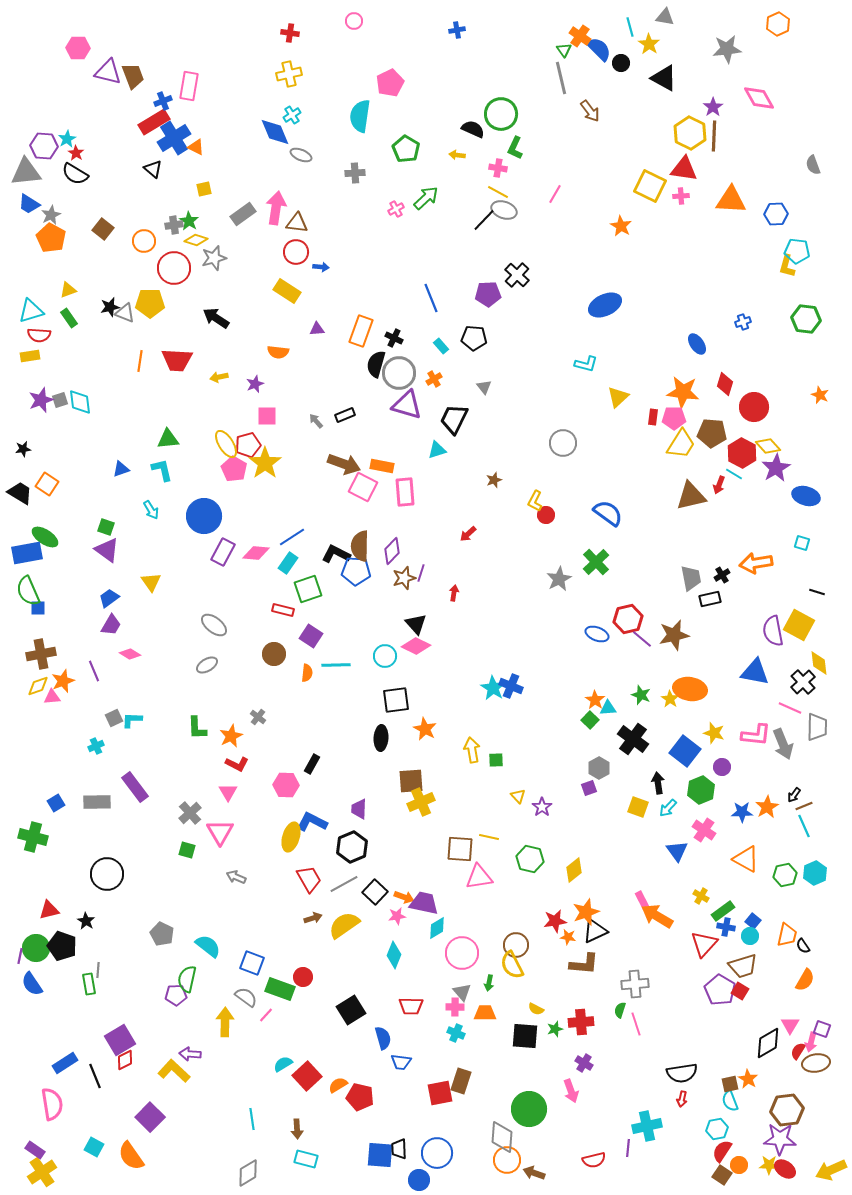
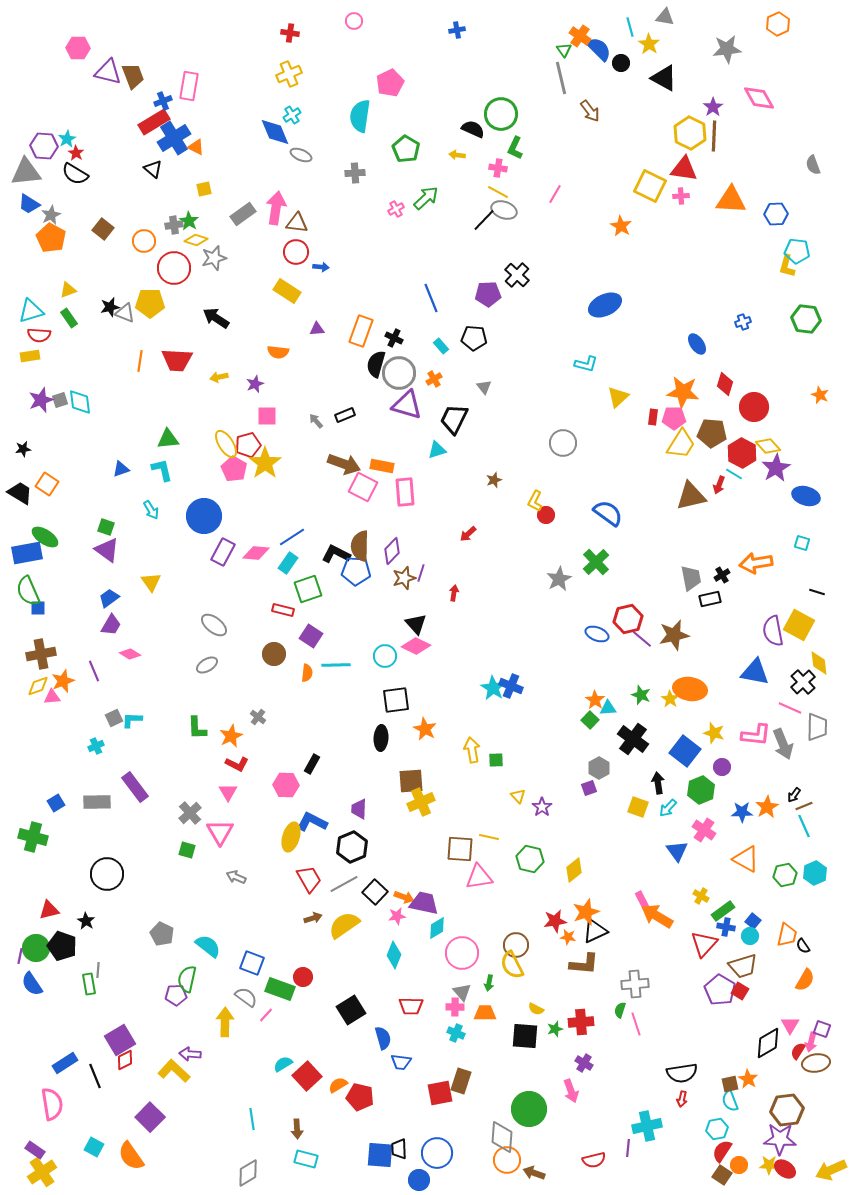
yellow cross at (289, 74): rotated 10 degrees counterclockwise
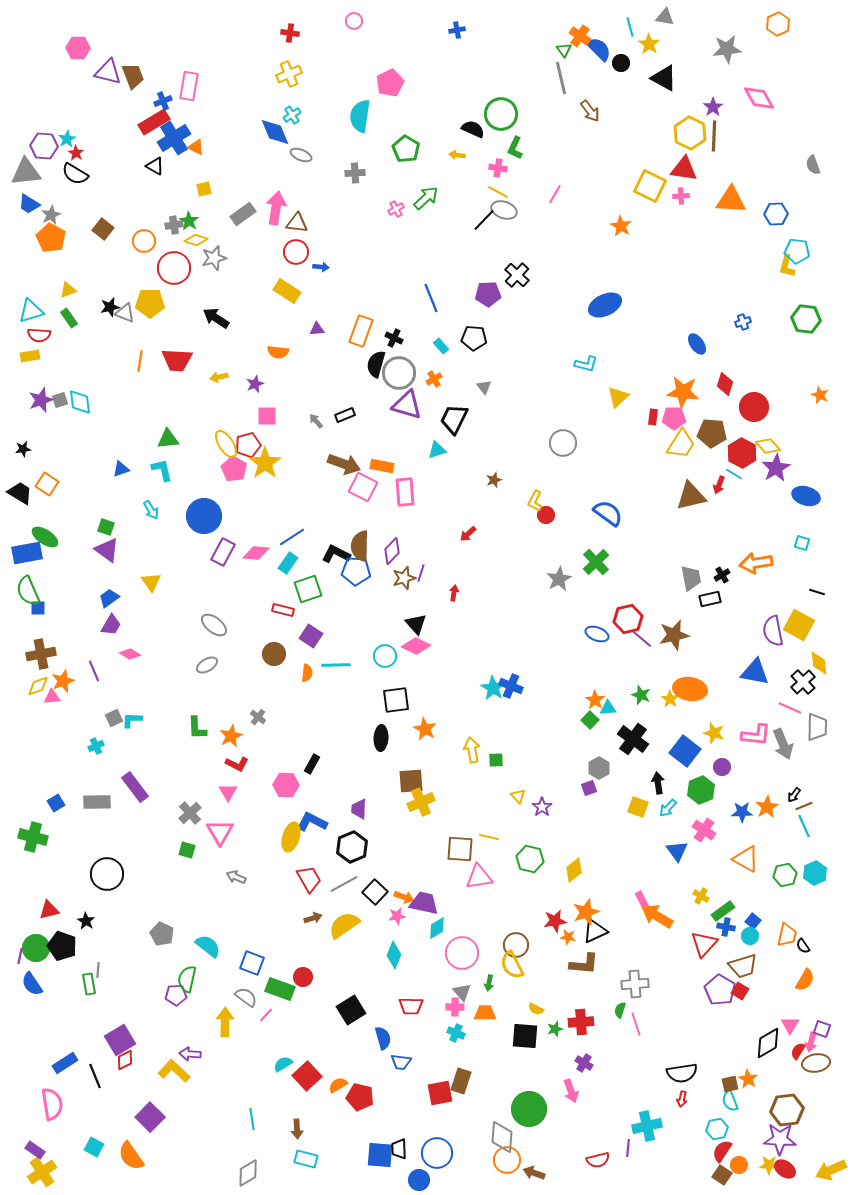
black triangle at (153, 169): moved 2 px right, 3 px up; rotated 12 degrees counterclockwise
red semicircle at (594, 1160): moved 4 px right
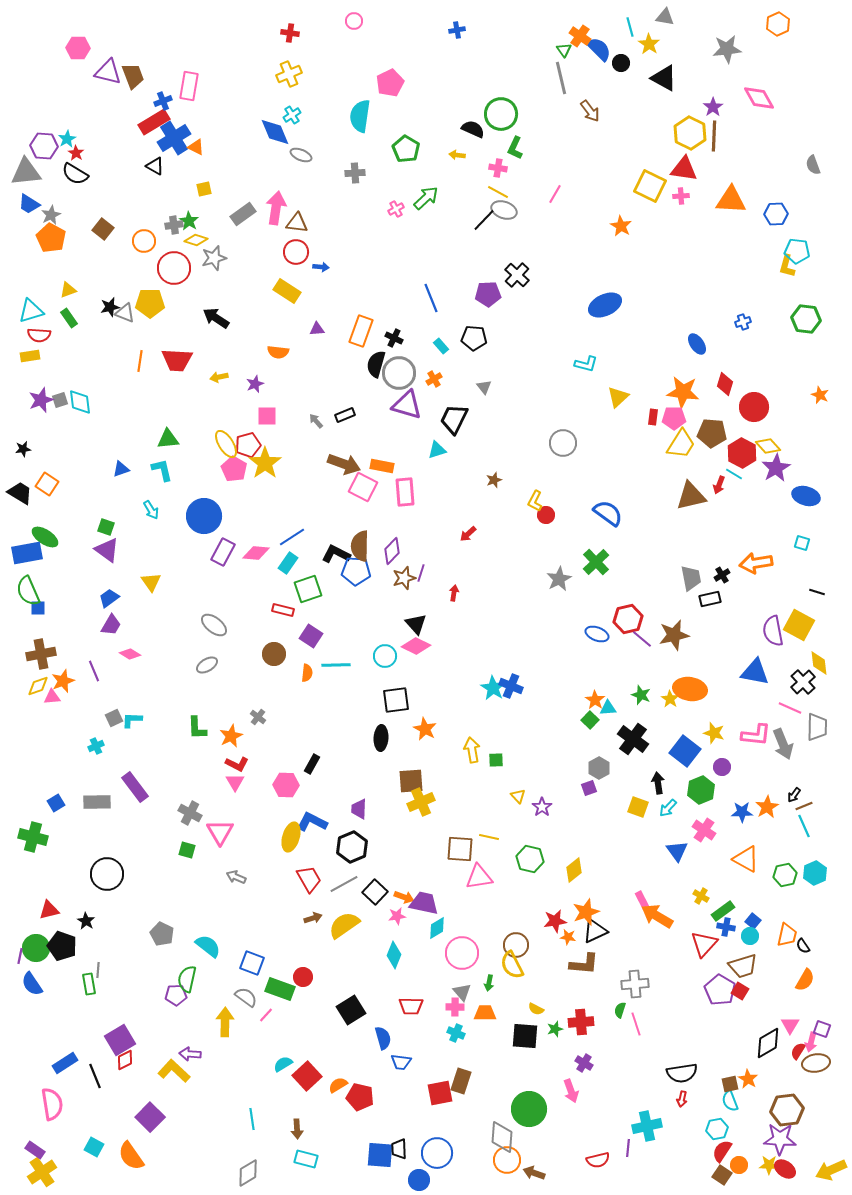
pink triangle at (228, 792): moved 7 px right, 10 px up
gray cross at (190, 813): rotated 20 degrees counterclockwise
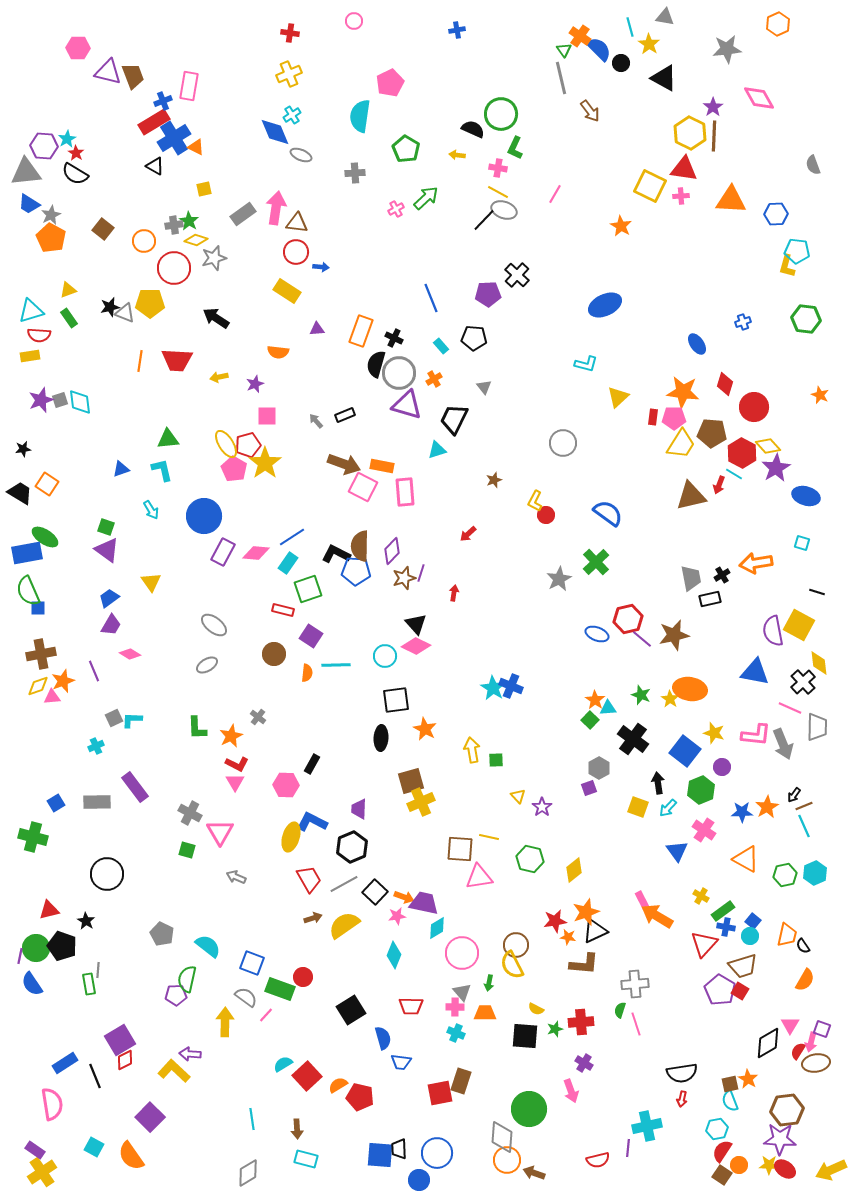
brown square at (411, 781): rotated 12 degrees counterclockwise
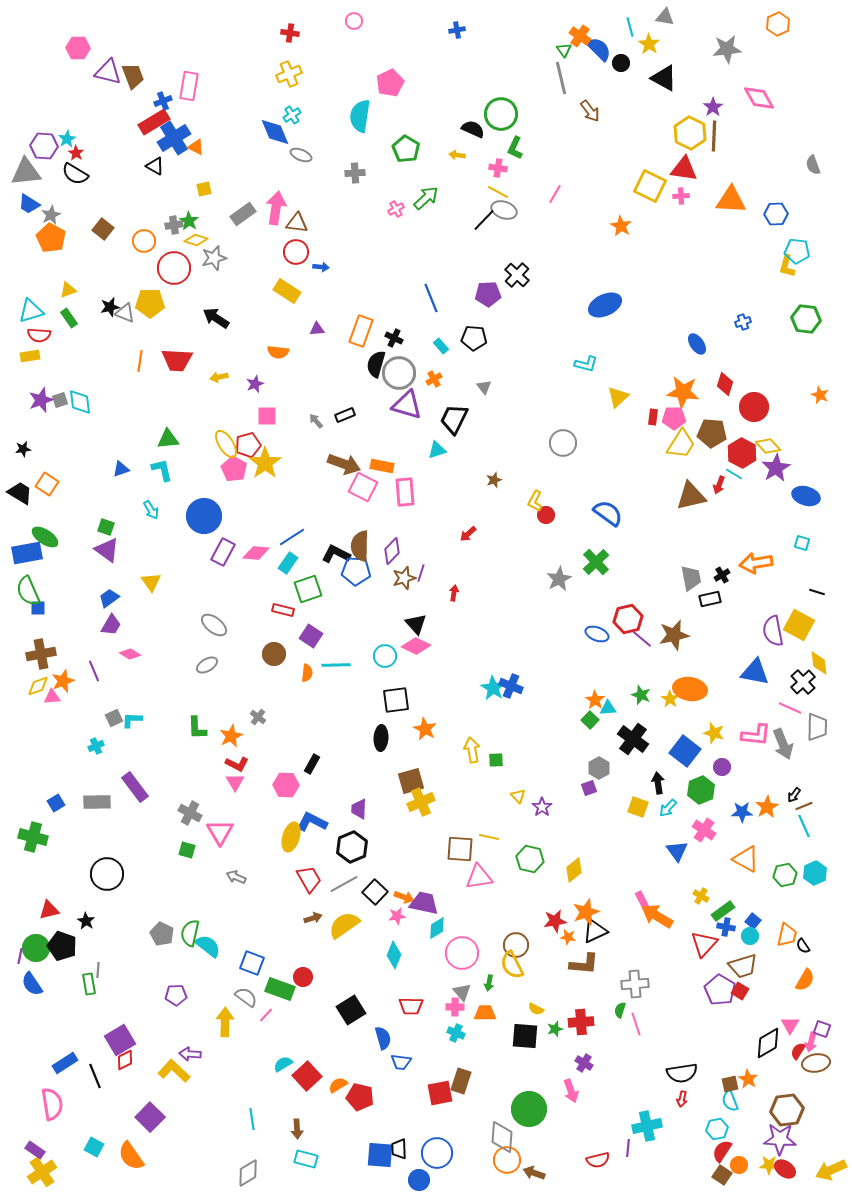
green semicircle at (187, 979): moved 3 px right, 46 px up
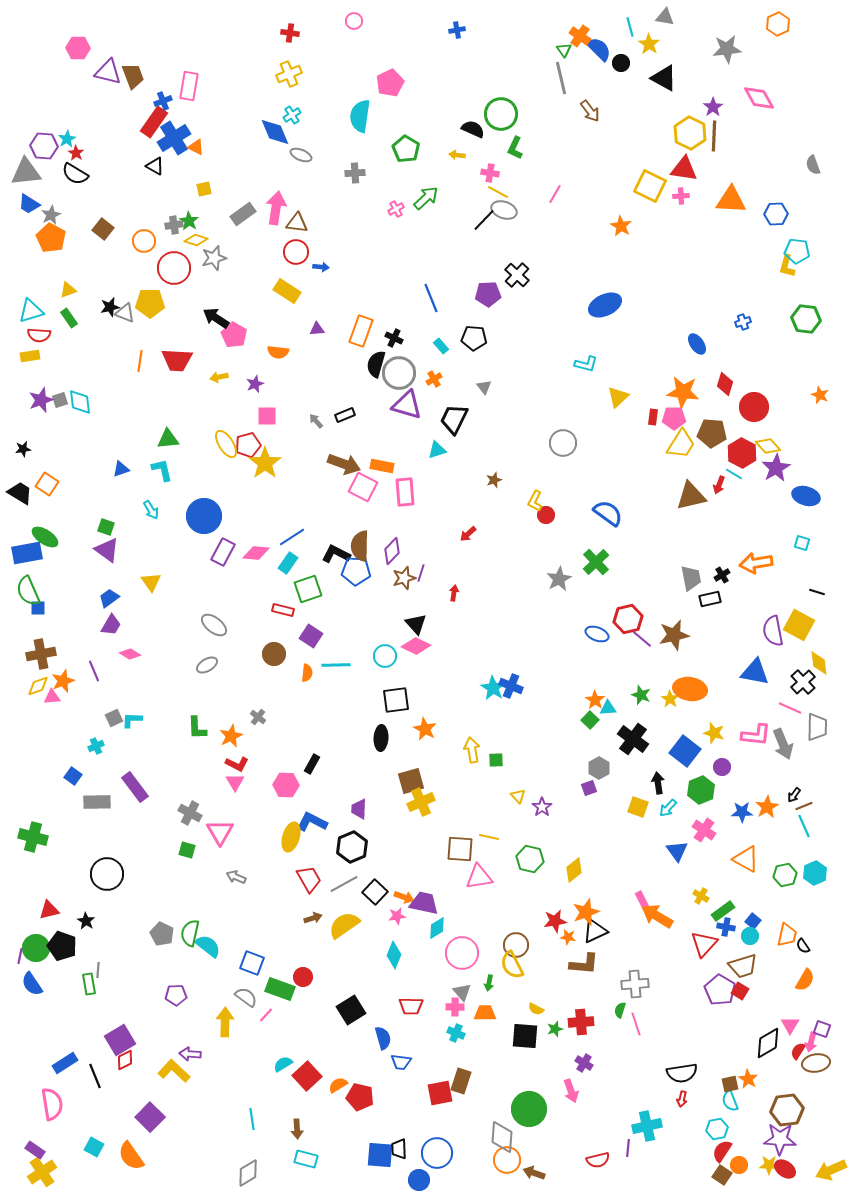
red rectangle at (154, 122): rotated 24 degrees counterclockwise
pink cross at (498, 168): moved 8 px left, 5 px down
pink pentagon at (234, 469): moved 134 px up
blue square at (56, 803): moved 17 px right, 27 px up; rotated 24 degrees counterclockwise
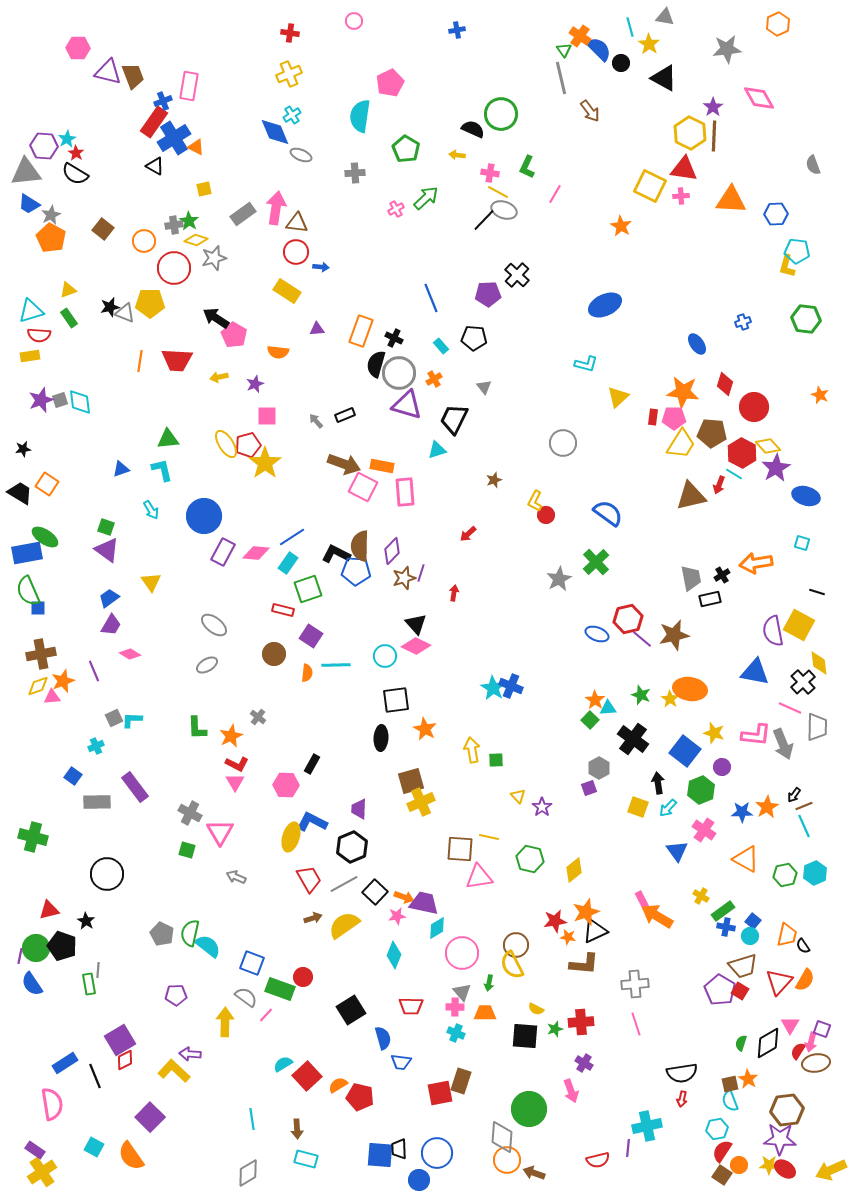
green L-shape at (515, 148): moved 12 px right, 19 px down
red triangle at (704, 944): moved 75 px right, 38 px down
green semicircle at (620, 1010): moved 121 px right, 33 px down
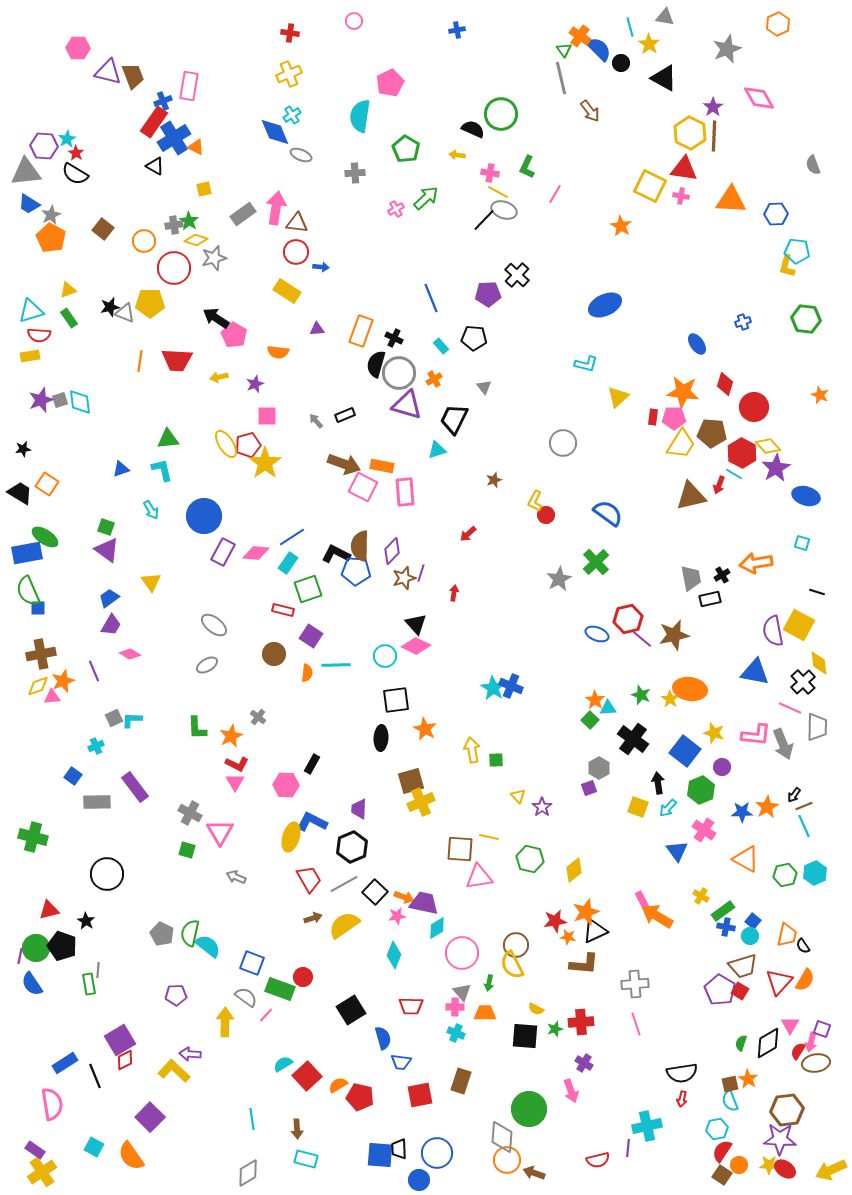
gray star at (727, 49): rotated 16 degrees counterclockwise
pink cross at (681, 196): rotated 14 degrees clockwise
red square at (440, 1093): moved 20 px left, 2 px down
